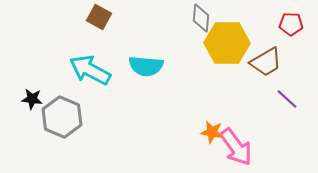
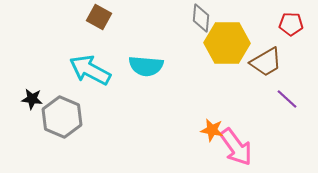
orange star: moved 2 px up
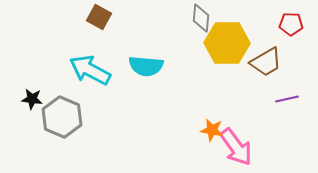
purple line: rotated 55 degrees counterclockwise
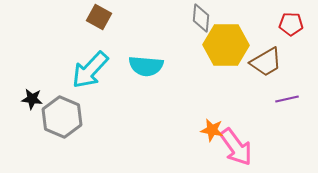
yellow hexagon: moved 1 px left, 2 px down
cyan arrow: rotated 75 degrees counterclockwise
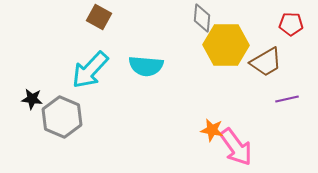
gray diamond: moved 1 px right
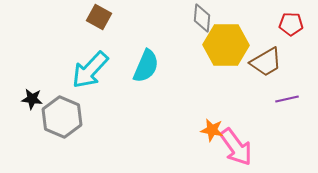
cyan semicircle: rotated 72 degrees counterclockwise
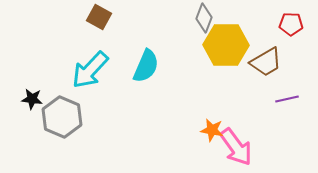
gray diamond: moved 2 px right; rotated 16 degrees clockwise
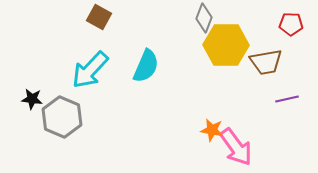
brown trapezoid: rotated 20 degrees clockwise
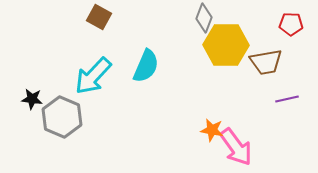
cyan arrow: moved 3 px right, 6 px down
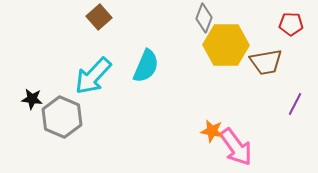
brown square: rotated 20 degrees clockwise
purple line: moved 8 px right, 5 px down; rotated 50 degrees counterclockwise
orange star: moved 1 px down
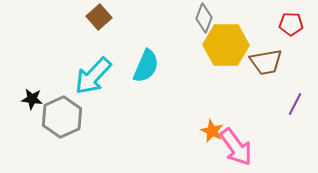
gray hexagon: rotated 12 degrees clockwise
orange star: rotated 15 degrees clockwise
